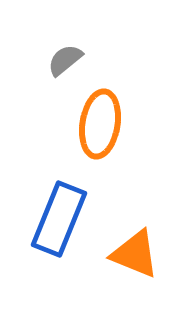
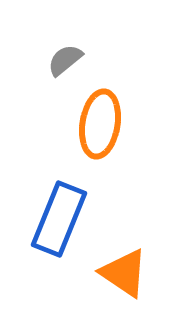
orange triangle: moved 11 px left, 19 px down; rotated 12 degrees clockwise
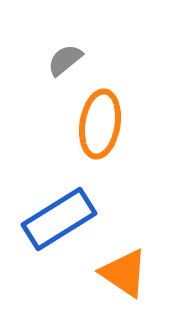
blue rectangle: rotated 36 degrees clockwise
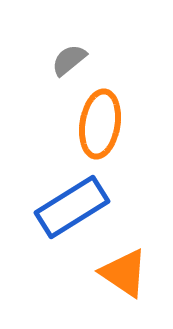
gray semicircle: moved 4 px right
blue rectangle: moved 13 px right, 12 px up
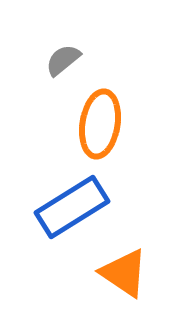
gray semicircle: moved 6 px left
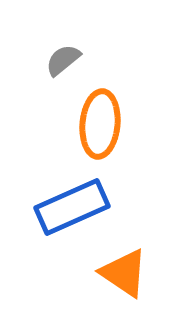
orange ellipse: rotated 4 degrees counterclockwise
blue rectangle: rotated 8 degrees clockwise
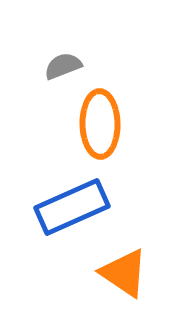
gray semicircle: moved 6 px down; rotated 18 degrees clockwise
orange ellipse: rotated 6 degrees counterclockwise
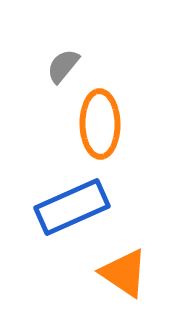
gray semicircle: rotated 30 degrees counterclockwise
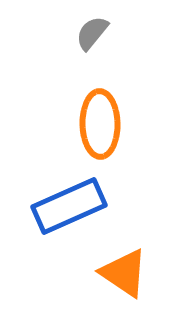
gray semicircle: moved 29 px right, 33 px up
blue rectangle: moved 3 px left, 1 px up
